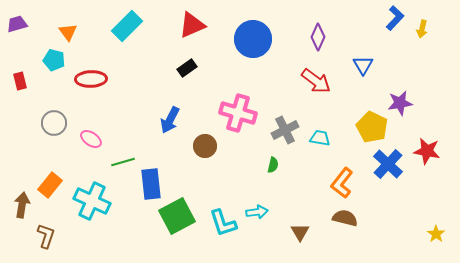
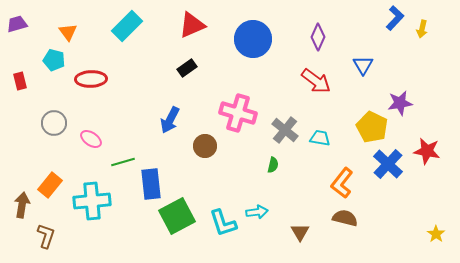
gray cross: rotated 24 degrees counterclockwise
cyan cross: rotated 30 degrees counterclockwise
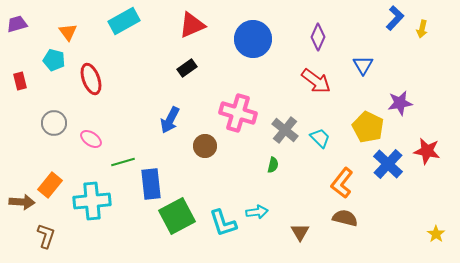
cyan rectangle: moved 3 px left, 5 px up; rotated 16 degrees clockwise
red ellipse: rotated 72 degrees clockwise
yellow pentagon: moved 4 px left
cyan trapezoid: rotated 35 degrees clockwise
brown arrow: moved 3 px up; rotated 85 degrees clockwise
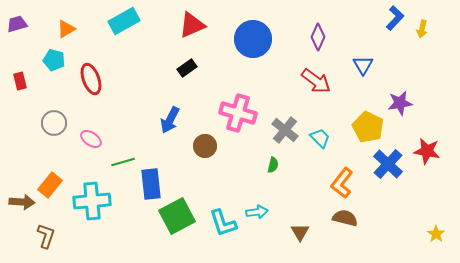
orange triangle: moved 2 px left, 3 px up; rotated 36 degrees clockwise
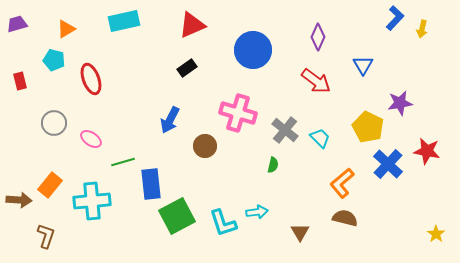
cyan rectangle: rotated 16 degrees clockwise
blue circle: moved 11 px down
orange L-shape: rotated 12 degrees clockwise
brown arrow: moved 3 px left, 2 px up
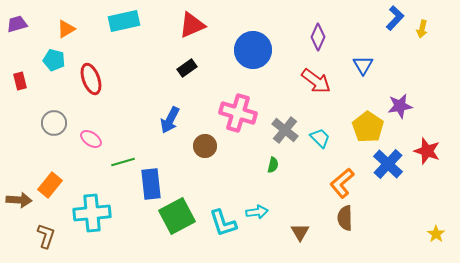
purple star: moved 3 px down
yellow pentagon: rotated 8 degrees clockwise
red star: rotated 8 degrees clockwise
cyan cross: moved 12 px down
brown semicircle: rotated 105 degrees counterclockwise
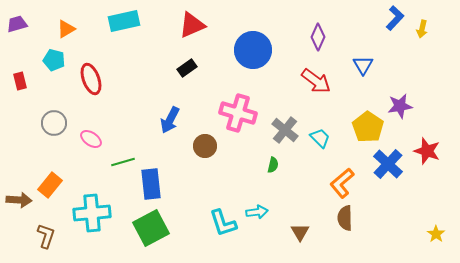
green square: moved 26 px left, 12 px down
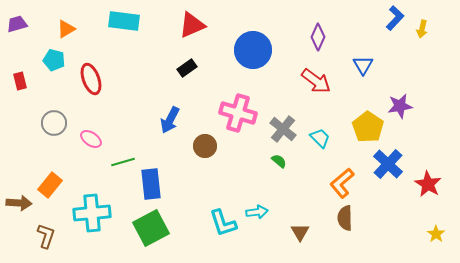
cyan rectangle: rotated 20 degrees clockwise
gray cross: moved 2 px left, 1 px up
red star: moved 1 px right, 33 px down; rotated 12 degrees clockwise
green semicircle: moved 6 px right, 4 px up; rotated 63 degrees counterclockwise
brown arrow: moved 3 px down
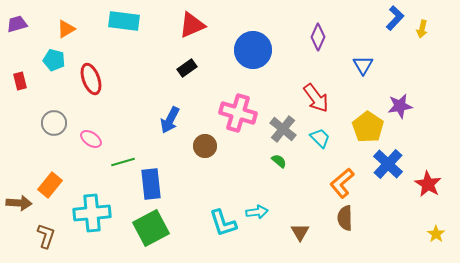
red arrow: moved 17 px down; rotated 16 degrees clockwise
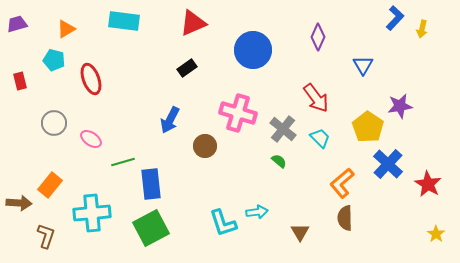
red triangle: moved 1 px right, 2 px up
